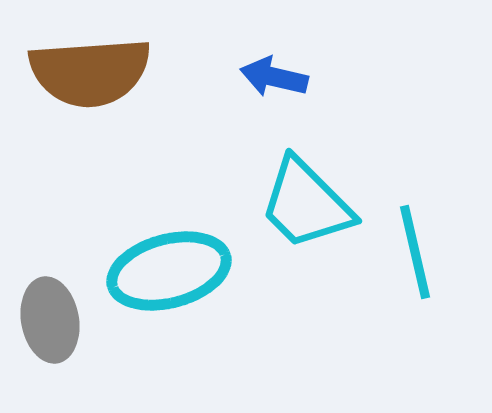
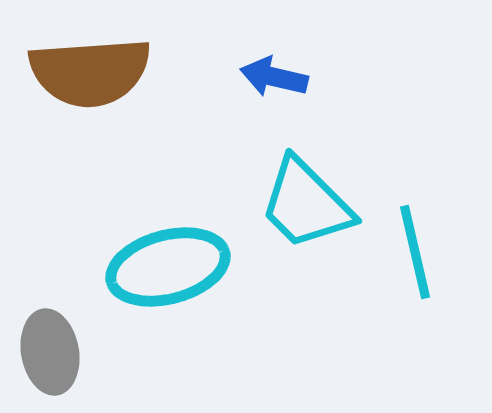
cyan ellipse: moved 1 px left, 4 px up
gray ellipse: moved 32 px down
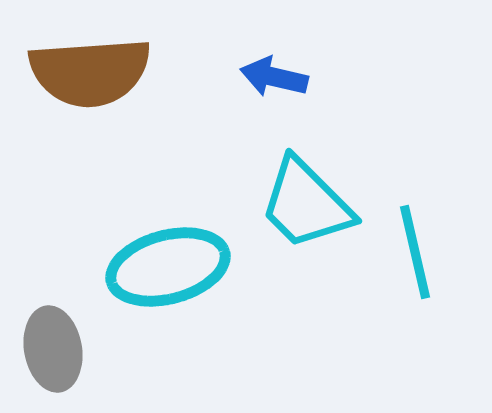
gray ellipse: moved 3 px right, 3 px up
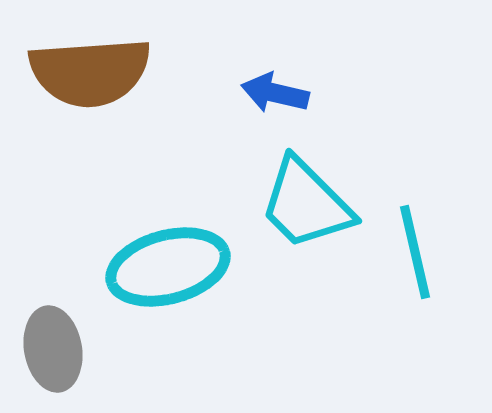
blue arrow: moved 1 px right, 16 px down
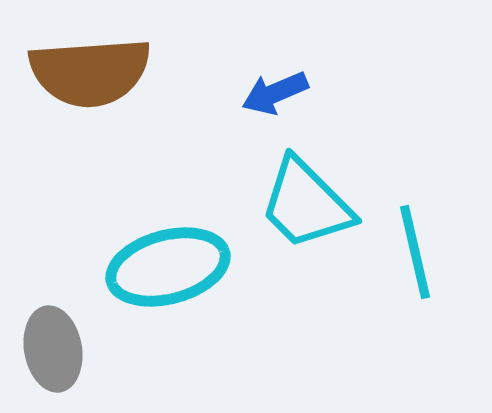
blue arrow: rotated 36 degrees counterclockwise
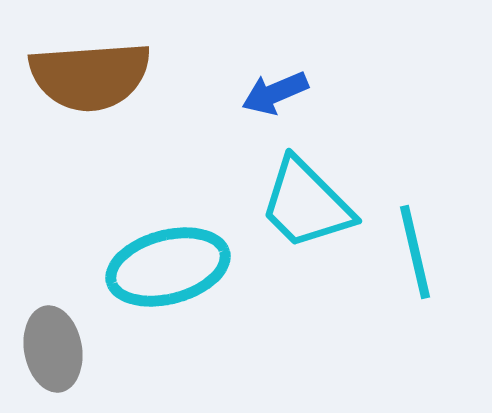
brown semicircle: moved 4 px down
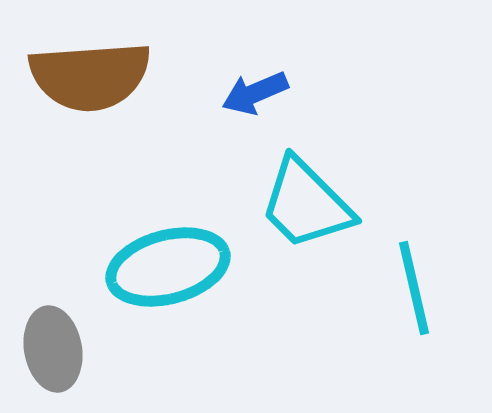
blue arrow: moved 20 px left
cyan line: moved 1 px left, 36 px down
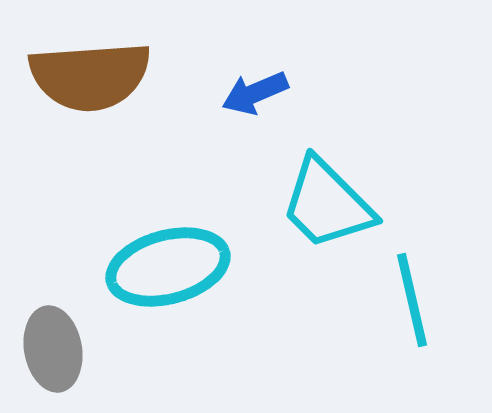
cyan trapezoid: moved 21 px right
cyan line: moved 2 px left, 12 px down
